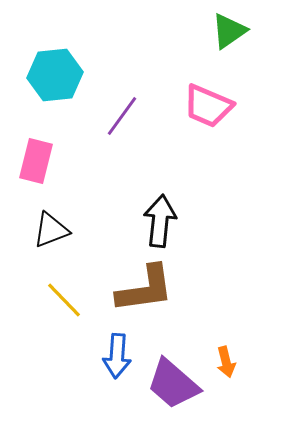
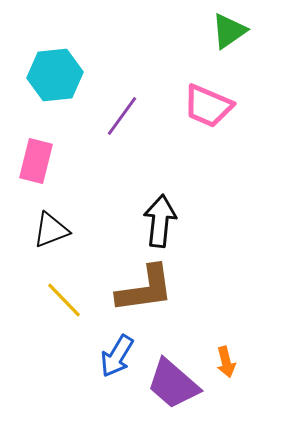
blue arrow: rotated 27 degrees clockwise
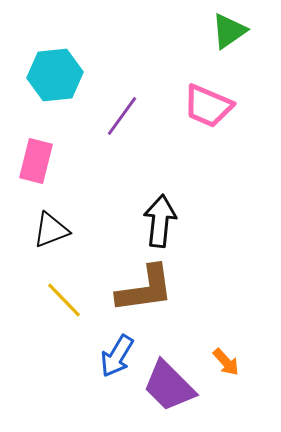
orange arrow: rotated 28 degrees counterclockwise
purple trapezoid: moved 4 px left, 2 px down; rotated 4 degrees clockwise
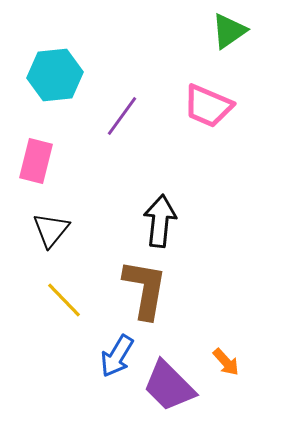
black triangle: rotated 30 degrees counterclockwise
brown L-shape: rotated 72 degrees counterclockwise
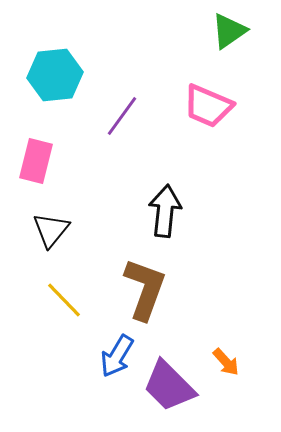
black arrow: moved 5 px right, 10 px up
brown L-shape: rotated 10 degrees clockwise
